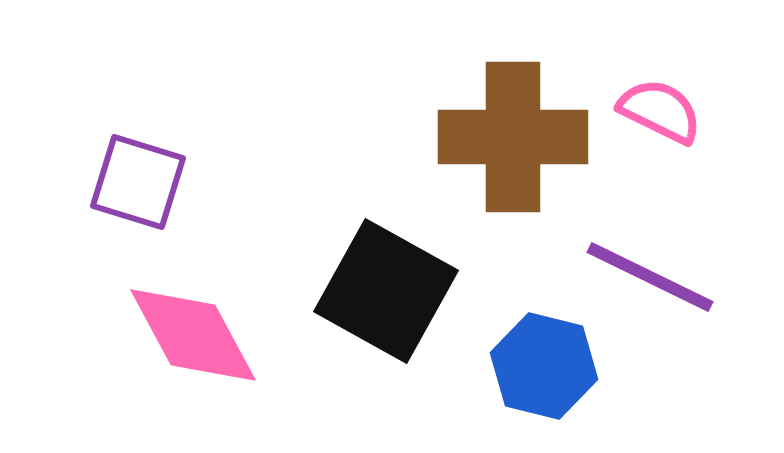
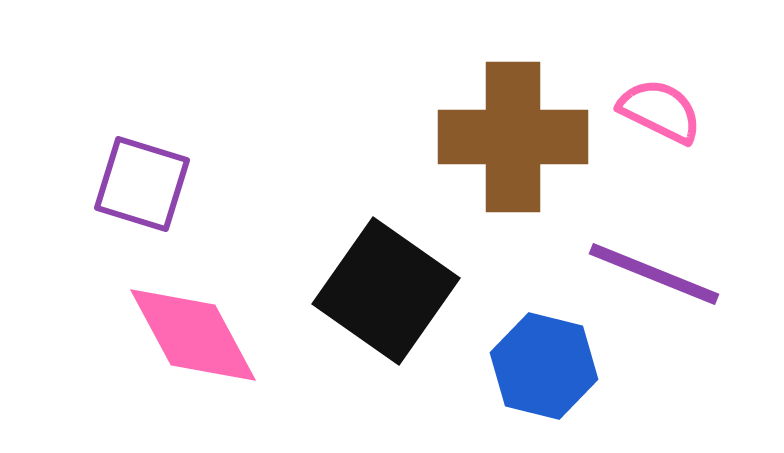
purple square: moved 4 px right, 2 px down
purple line: moved 4 px right, 3 px up; rotated 4 degrees counterclockwise
black square: rotated 6 degrees clockwise
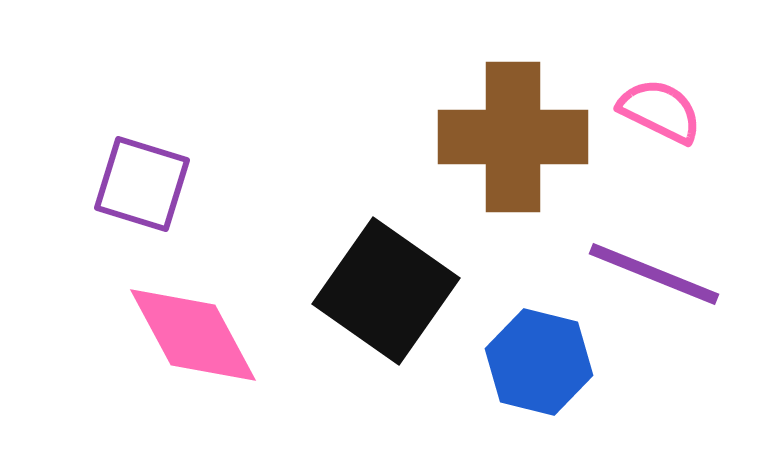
blue hexagon: moved 5 px left, 4 px up
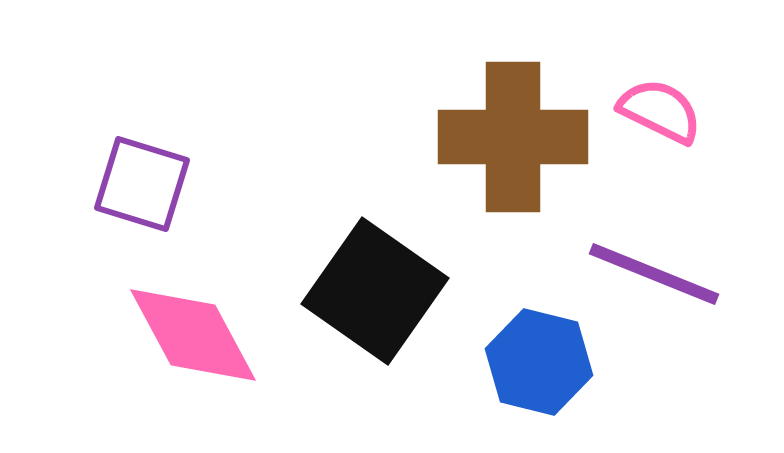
black square: moved 11 px left
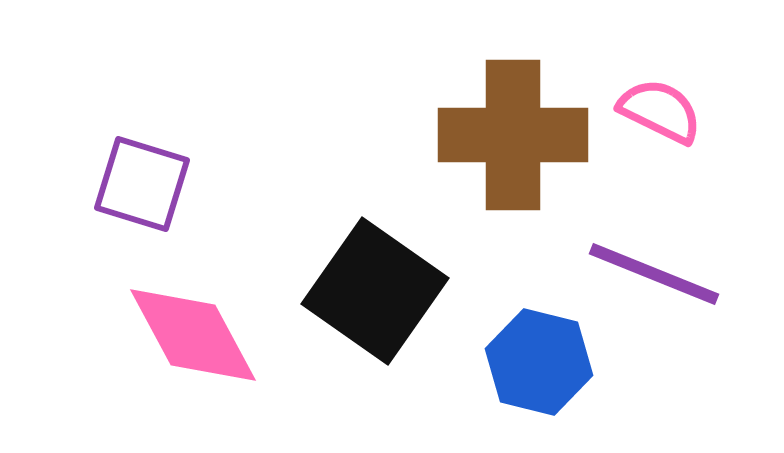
brown cross: moved 2 px up
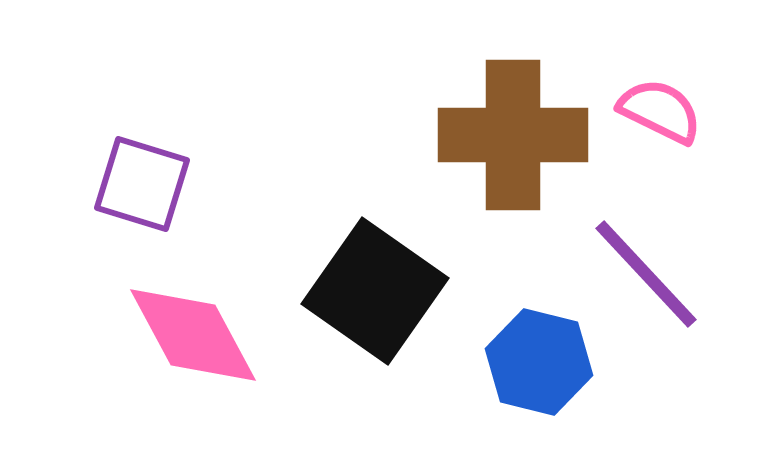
purple line: moved 8 px left; rotated 25 degrees clockwise
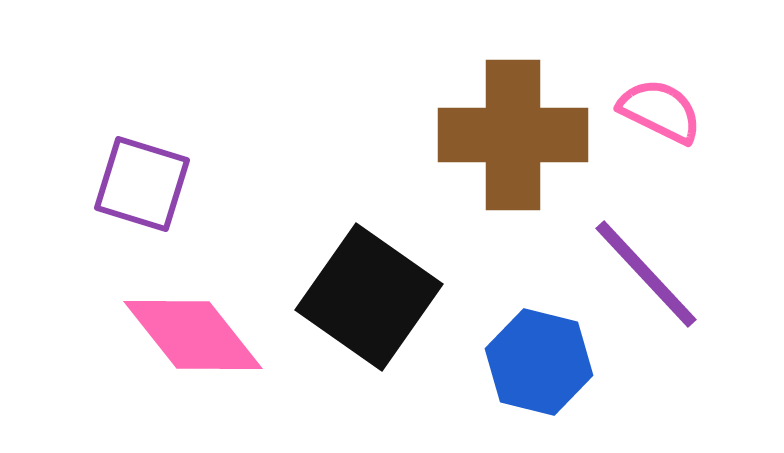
black square: moved 6 px left, 6 px down
pink diamond: rotated 10 degrees counterclockwise
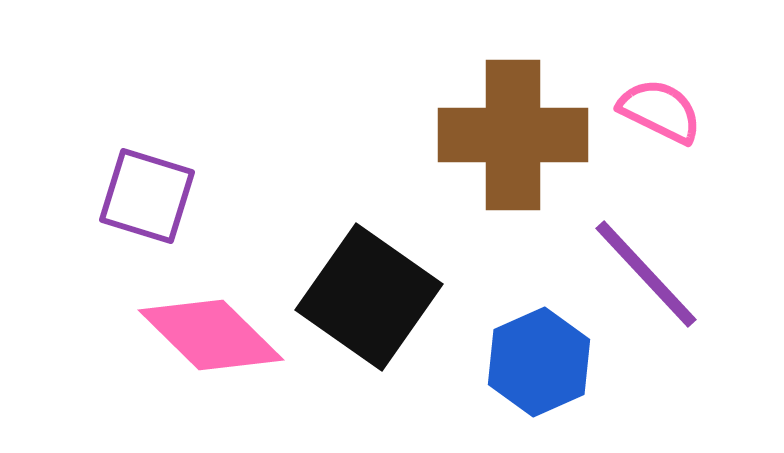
purple square: moved 5 px right, 12 px down
pink diamond: moved 18 px right; rotated 7 degrees counterclockwise
blue hexagon: rotated 22 degrees clockwise
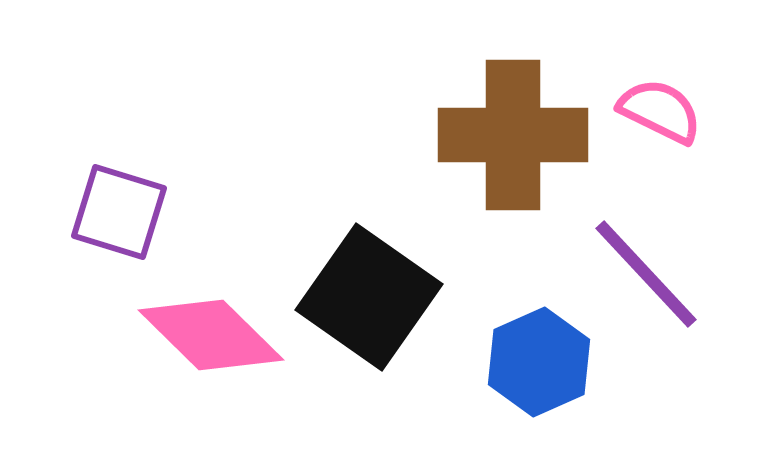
purple square: moved 28 px left, 16 px down
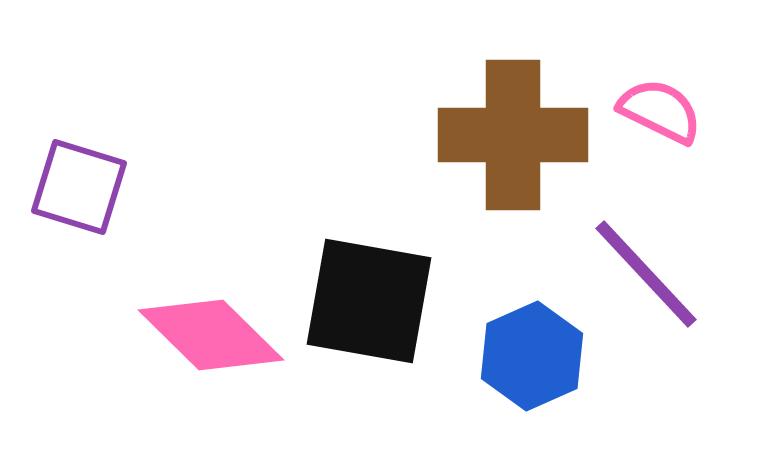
purple square: moved 40 px left, 25 px up
black square: moved 4 px down; rotated 25 degrees counterclockwise
blue hexagon: moved 7 px left, 6 px up
